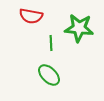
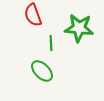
red semicircle: moved 2 px right, 1 px up; rotated 60 degrees clockwise
green ellipse: moved 7 px left, 4 px up
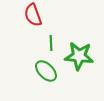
green star: moved 28 px down
green ellipse: moved 4 px right
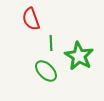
red semicircle: moved 2 px left, 4 px down
green star: rotated 24 degrees clockwise
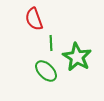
red semicircle: moved 3 px right
green star: moved 2 px left, 1 px down
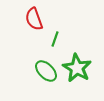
green line: moved 4 px right, 4 px up; rotated 21 degrees clockwise
green star: moved 11 px down
